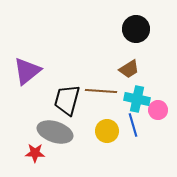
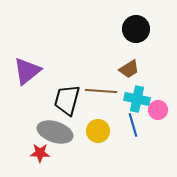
yellow circle: moved 9 px left
red star: moved 5 px right
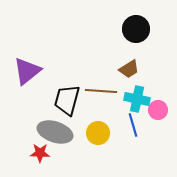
yellow circle: moved 2 px down
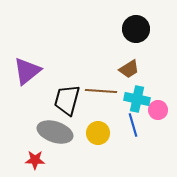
red star: moved 5 px left, 7 px down
